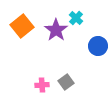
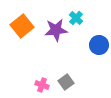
purple star: rotated 30 degrees clockwise
blue circle: moved 1 px right, 1 px up
pink cross: rotated 24 degrees clockwise
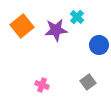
cyan cross: moved 1 px right, 1 px up
gray square: moved 22 px right
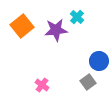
blue circle: moved 16 px down
pink cross: rotated 16 degrees clockwise
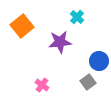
purple star: moved 4 px right, 12 px down
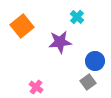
blue circle: moved 4 px left
pink cross: moved 6 px left, 2 px down
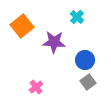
purple star: moved 6 px left; rotated 10 degrees clockwise
blue circle: moved 10 px left, 1 px up
pink cross: rotated 16 degrees clockwise
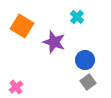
orange square: rotated 20 degrees counterclockwise
purple star: rotated 15 degrees clockwise
pink cross: moved 20 px left
